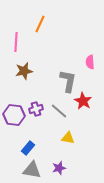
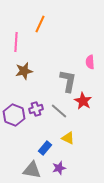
purple hexagon: rotated 15 degrees clockwise
yellow triangle: rotated 16 degrees clockwise
blue rectangle: moved 17 px right
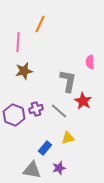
pink line: moved 2 px right
yellow triangle: rotated 40 degrees counterclockwise
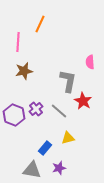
purple cross: rotated 24 degrees counterclockwise
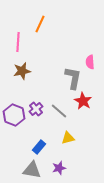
brown star: moved 2 px left
gray L-shape: moved 5 px right, 3 px up
blue rectangle: moved 6 px left, 1 px up
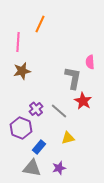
purple hexagon: moved 7 px right, 13 px down
gray triangle: moved 2 px up
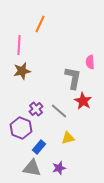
pink line: moved 1 px right, 3 px down
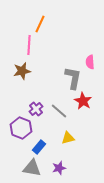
pink line: moved 10 px right
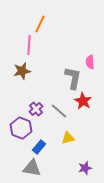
purple star: moved 26 px right
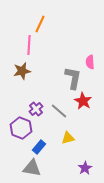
purple star: rotated 16 degrees counterclockwise
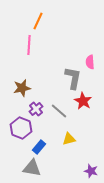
orange line: moved 2 px left, 3 px up
brown star: moved 17 px down
yellow triangle: moved 1 px right, 1 px down
purple star: moved 6 px right, 3 px down; rotated 24 degrees counterclockwise
